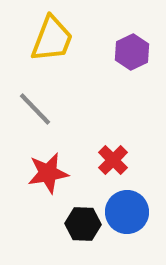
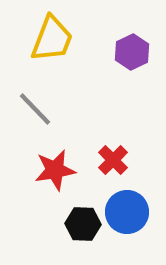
red star: moved 7 px right, 3 px up
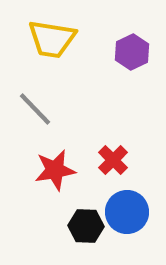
yellow trapezoid: rotated 78 degrees clockwise
black hexagon: moved 3 px right, 2 px down
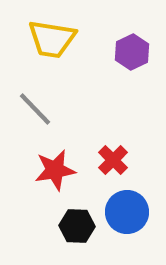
black hexagon: moved 9 px left
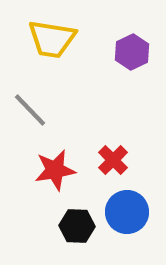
gray line: moved 5 px left, 1 px down
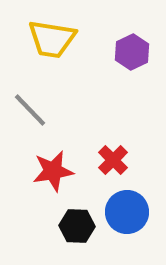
red star: moved 2 px left, 1 px down
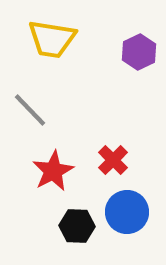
purple hexagon: moved 7 px right
red star: rotated 18 degrees counterclockwise
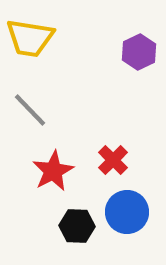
yellow trapezoid: moved 22 px left, 1 px up
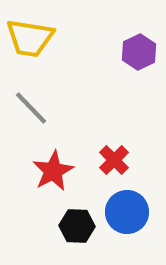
gray line: moved 1 px right, 2 px up
red cross: moved 1 px right
